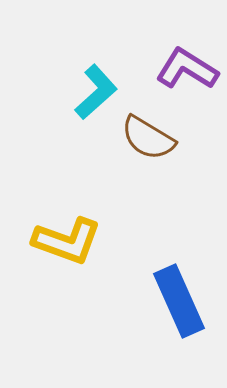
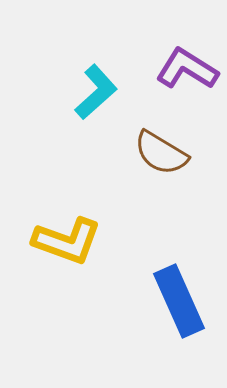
brown semicircle: moved 13 px right, 15 px down
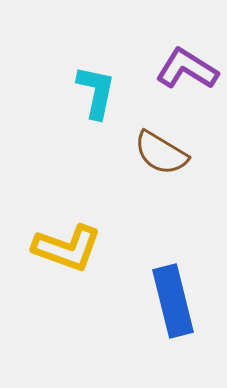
cyan L-shape: rotated 36 degrees counterclockwise
yellow L-shape: moved 7 px down
blue rectangle: moved 6 px left; rotated 10 degrees clockwise
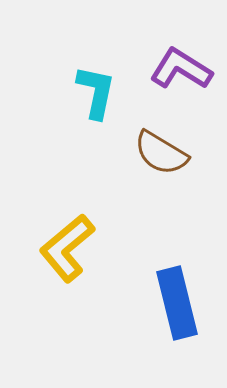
purple L-shape: moved 6 px left
yellow L-shape: rotated 120 degrees clockwise
blue rectangle: moved 4 px right, 2 px down
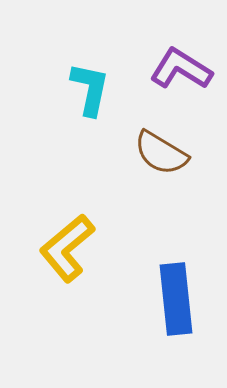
cyan L-shape: moved 6 px left, 3 px up
blue rectangle: moved 1 px left, 4 px up; rotated 8 degrees clockwise
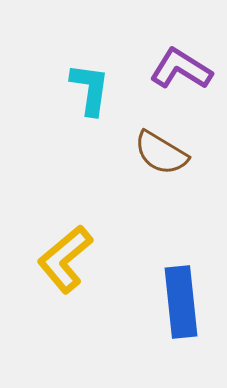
cyan L-shape: rotated 4 degrees counterclockwise
yellow L-shape: moved 2 px left, 11 px down
blue rectangle: moved 5 px right, 3 px down
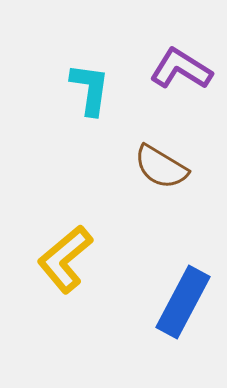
brown semicircle: moved 14 px down
blue rectangle: moved 2 px right; rotated 34 degrees clockwise
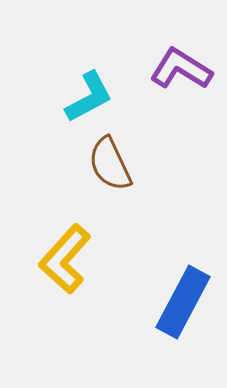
cyan L-shape: moved 1 px left, 8 px down; rotated 54 degrees clockwise
brown semicircle: moved 51 px left, 3 px up; rotated 34 degrees clockwise
yellow L-shape: rotated 8 degrees counterclockwise
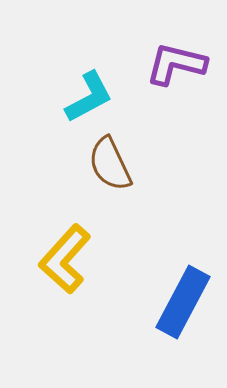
purple L-shape: moved 5 px left, 5 px up; rotated 18 degrees counterclockwise
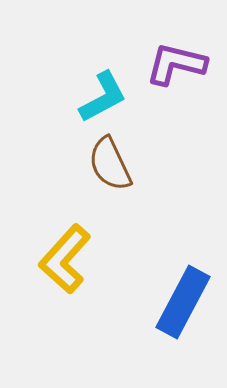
cyan L-shape: moved 14 px right
